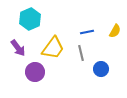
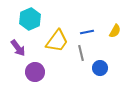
yellow trapezoid: moved 4 px right, 7 px up
blue circle: moved 1 px left, 1 px up
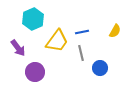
cyan hexagon: moved 3 px right
blue line: moved 5 px left
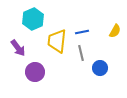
yellow trapezoid: rotated 150 degrees clockwise
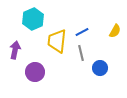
blue line: rotated 16 degrees counterclockwise
purple arrow: moved 3 px left, 2 px down; rotated 132 degrees counterclockwise
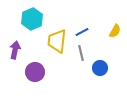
cyan hexagon: moved 1 px left
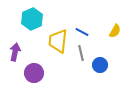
blue line: rotated 56 degrees clockwise
yellow trapezoid: moved 1 px right
purple arrow: moved 2 px down
blue circle: moved 3 px up
purple circle: moved 1 px left, 1 px down
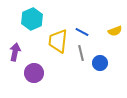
yellow semicircle: rotated 40 degrees clockwise
blue circle: moved 2 px up
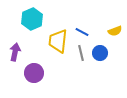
blue circle: moved 10 px up
